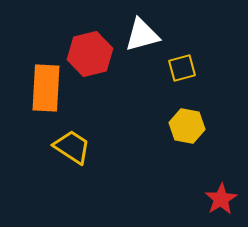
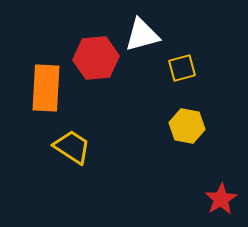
red hexagon: moved 6 px right, 4 px down; rotated 9 degrees clockwise
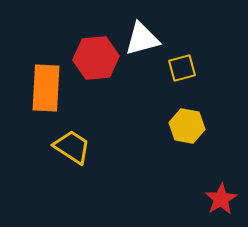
white triangle: moved 4 px down
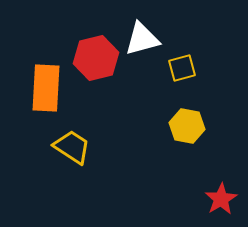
red hexagon: rotated 9 degrees counterclockwise
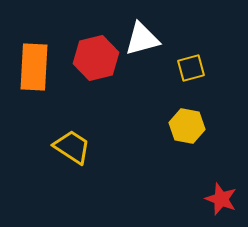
yellow square: moved 9 px right
orange rectangle: moved 12 px left, 21 px up
red star: rotated 20 degrees counterclockwise
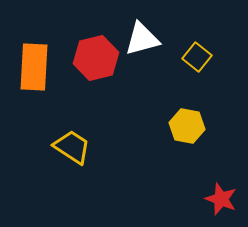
yellow square: moved 6 px right, 11 px up; rotated 36 degrees counterclockwise
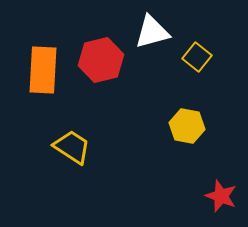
white triangle: moved 10 px right, 7 px up
red hexagon: moved 5 px right, 2 px down
orange rectangle: moved 9 px right, 3 px down
red star: moved 3 px up
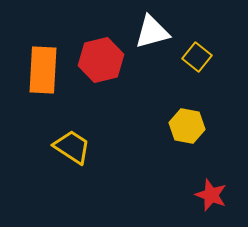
red star: moved 10 px left, 1 px up
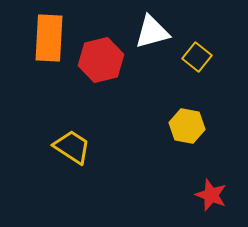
orange rectangle: moved 6 px right, 32 px up
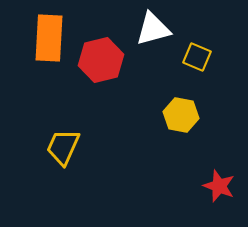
white triangle: moved 1 px right, 3 px up
yellow square: rotated 16 degrees counterclockwise
yellow hexagon: moved 6 px left, 11 px up
yellow trapezoid: moved 9 px left; rotated 99 degrees counterclockwise
red star: moved 8 px right, 9 px up
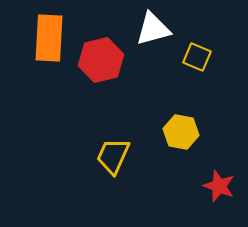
yellow hexagon: moved 17 px down
yellow trapezoid: moved 50 px right, 9 px down
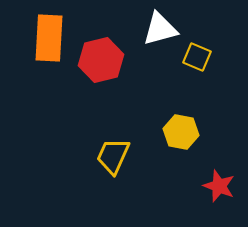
white triangle: moved 7 px right
